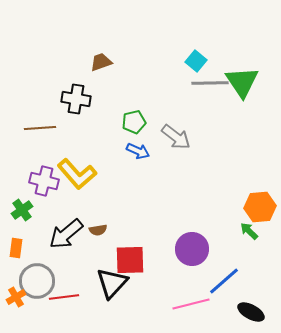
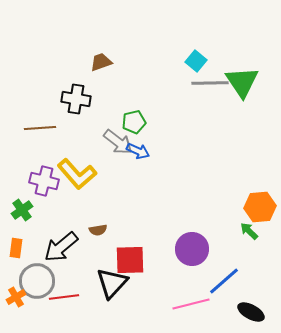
gray arrow: moved 58 px left, 5 px down
black arrow: moved 5 px left, 13 px down
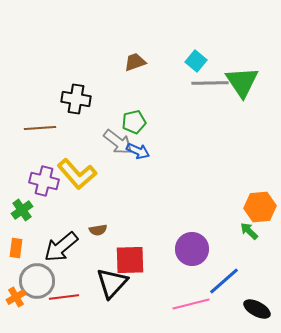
brown trapezoid: moved 34 px right
black ellipse: moved 6 px right, 3 px up
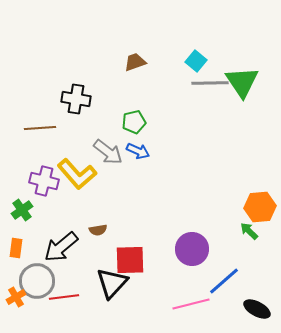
gray arrow: moved 10 px left, 10 px down
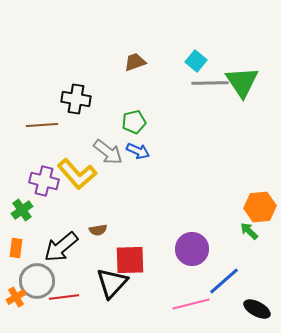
brown line: moved 2 px right, 3 px up
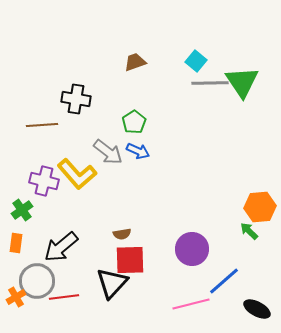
green pentagon: rotated 20 degrees counterclockwise
brown semicircle: moved 24 px right, 4 px down
orange rectangle: moved 5 px up
